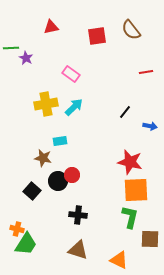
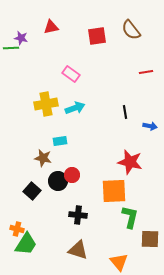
purple star: moved 5 px left, 20 px up; rotated 16 degrees counterclockwise
cyan arrow: moved 1 px right, 1 px down; rotated 24 degrees clockwise
black line: rotated 48 degrees counterclockwise
orange square: moved 22 px left, 1 px down
orange triangle: moved 2 px down; rotated 24 degrees clockwise
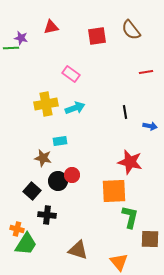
black cross: moved 31 px left
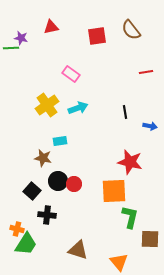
yellow cross: moved 1 px right, 1 px down; rotated 25 degrees counterclockwise
cyan arrow: moved 3 px right
red circle: moved 2 px right, 9 px down
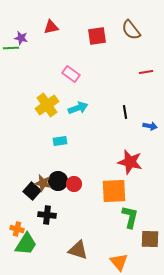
brown star: moved 25 px down
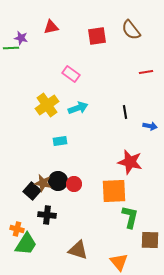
brown square: moved 1 px down
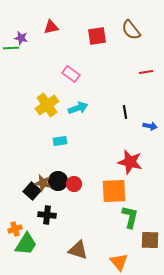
orange cross: moved 2 px left; rotated 32 degrees counterclockwise
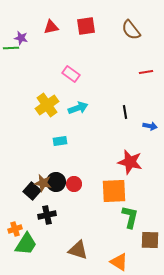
red square: moved 11 px left, 10 px up
black circle: moved 2 px left, 1 px down
black cross: rotated 18 degrees counterclockwise
orange triangle: rotated 18 degrees counterclockwise
